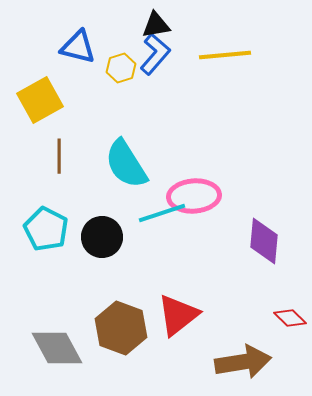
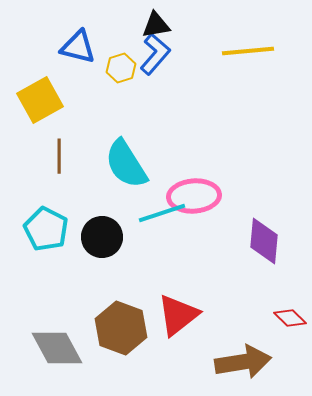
yellow line: moved 23 px right, 4 px up
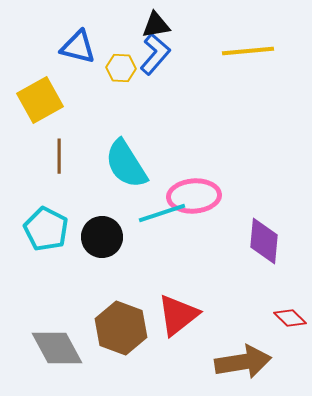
yellow hexagon: rotated 20 degrees clockwise
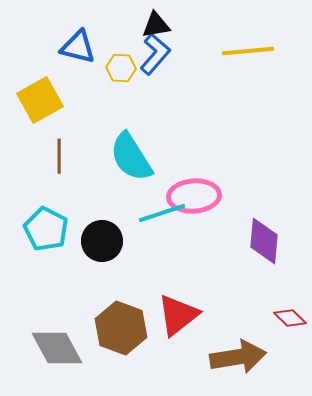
cyan semicircle: moved 5 px right, 7 px up
black circle: moved 4 px down
brown arrow: moved 5 px left, 5 px up
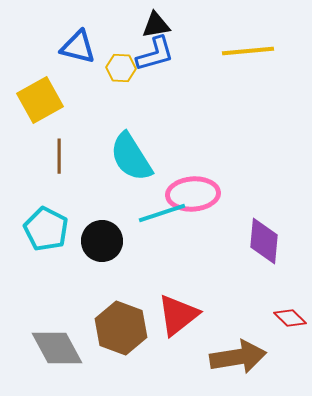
blue L-shape: rotated 33 degrees clockwise
pink ellipse: moved 1 px left, 2 px up
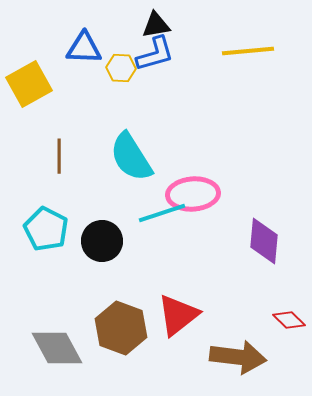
blue triangle: moved 6 px right, 1 px down; rotated 12 degrees counterclockwise
yellow square: moved 11 px left, 16 px up
red diamond: moved 1 px left, 2 px down
brown arrow: rotated 16 degrees clockwise
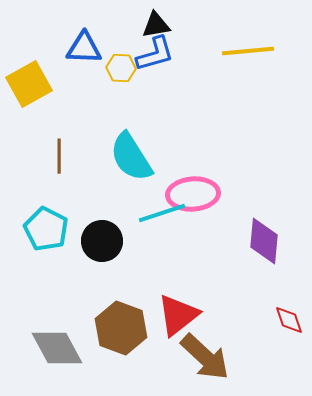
red diamond: rotated 28 degrees clockwise
brown arrow: moved 33 px left; rotated 36 degrees clockwise
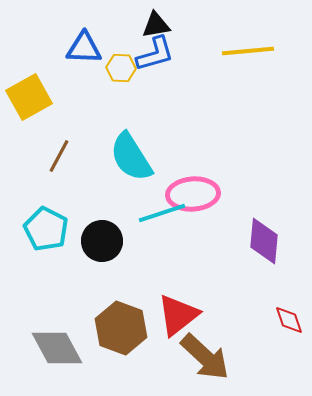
yellow square: moved 13 px down
brown line: rotated 28 degrees clockwise
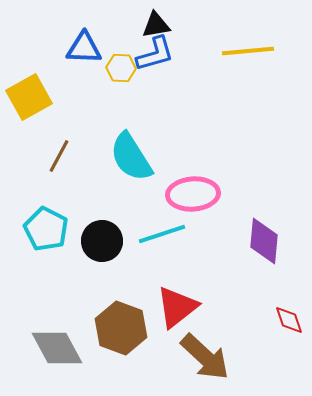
cyan line: moved 21 px down
red triangle: moved 1 px left, 8 px up
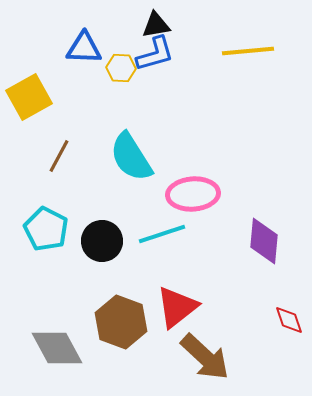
brown hexagon: moved 6 px up
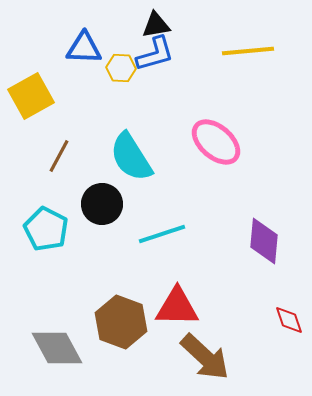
yellow square: moved 2 px right, 1 px up
pink ellipse: moved 23 px right, 52 px up; rotated 45 degrees clockwise
black circle: moved 37 px up
red triangle: rotated 39 degrees clockwise
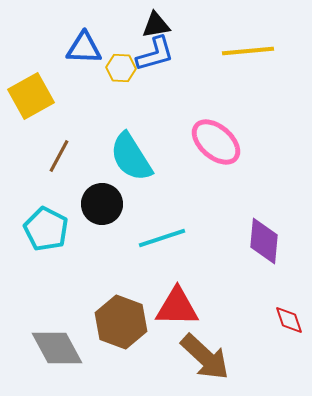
cyan line: moved 4 px down
